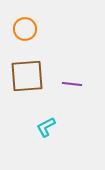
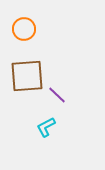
orange circle: moved 1 px left
purple line: moved 15 px left, 11 px down; rotated 36 degrees clockwise
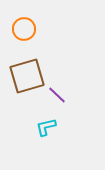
brown square: rotated 12 degrees counterclockwise
cyan L-shape: rotated 15 degrees clockwise
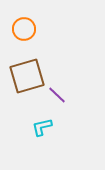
cyan L-shape: moved 4 px left
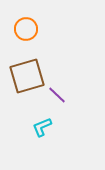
orange circle: moved 2 px right
cyan L-shape: rotated 10 degrees counterclockwise
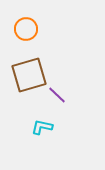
brown square: moved 2 px right, 1 px up
cyan L-shape: rotated 35 degrees clockwise
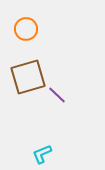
brown square: moved 1 px left, 2 px down
cyan L-shape: moved 27 px down; rotated 35 degrees counterclockwise
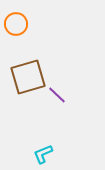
orange circle: moved 10 px left, 5 px up
cyan L-shape: moved 1 px right
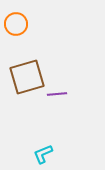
brown square: moved 1 px left
purple line: moved 1 px up; rotated 48 degrees counterclockwise
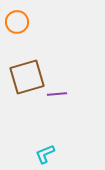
orange circle: moved 1 px right, 2 px up
cyan L-shape: moved 2 px right
